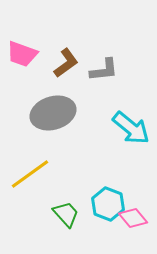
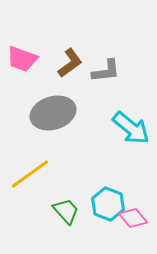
pink trapezoid: moved 5 px down
brown L-shape: moved 4 px right
gray L-shape: moved 2 px right, 1 px down
green trapezoid: moved 3 px up
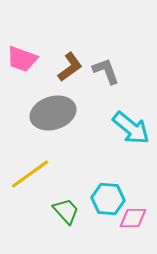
brown L-shape: moved 4 px down
gray L-shape: rotated 104 degrees counterclockwise
cyan hexagon: moved 5 px up; rotated 16 degrees counterclockwise
pink diamond: rotated 52 degrees counterclockwise
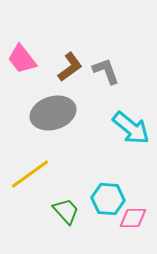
pink trapezoid: rotated 32 degrees clockwise
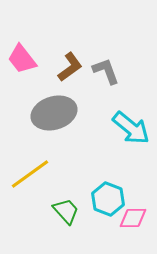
gray ellipse: moved 1 px right
cyan hexagon: rotated 16 degrees clockwise
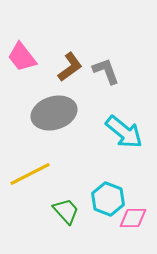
pink trapezoid: moved 2 px up
cyan arrow: moved 7 px left, 4 px down
yellow line: rotated 9 degrees clockwise
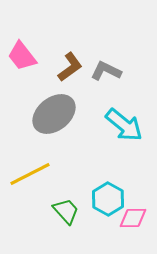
pink trapezoid: moved 1 px up
gray L-shape: rotated 44 degrees counterclockwise
gray ellipse: moved 1 px down; rotated 21 degrees counterclockwise
cyan arrow: moved 7 px up
cyan hexagon: rotated 8 degrees clockwise
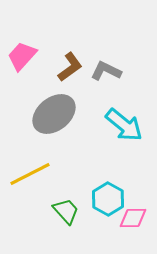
pink trapezoid: rotated 80 degrees clockwise
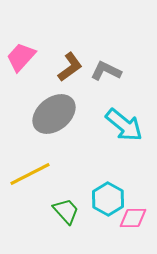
pink trapezoid: moved 1 px left, 1 px down
